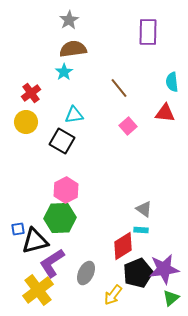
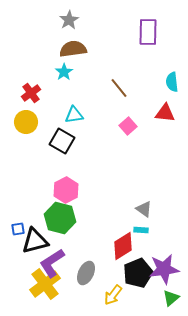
green hexagon: rotated 16 degrees clockwise
yellow cross: moved 7 px right, 6 px up
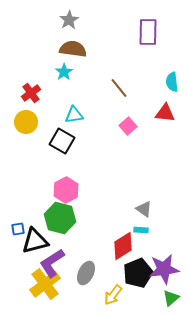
brown semicircle: rotated 16 degrees clockwise
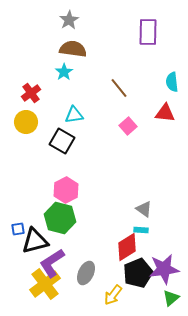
red diamond: moved 4 px right, 1 px down
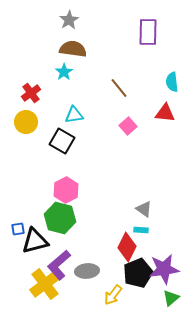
red diamond: rotated 32 degrees counterclockwise
purple L-shape: moved 7 px right, 2 px down; rotated 8 degrees counterclockwise
gray ellipse: moved 1 px right, 2 px up; rotated 60 degrees clockwise
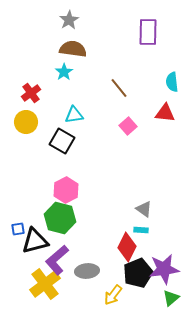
purple L-shape: moved 2 px left, 5 px up
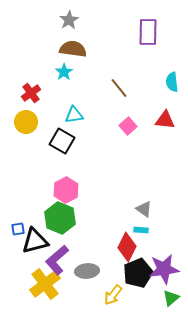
red triangle: moved 7 px down
green hexagon: rotated 8 degrees clockwise
